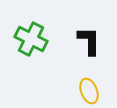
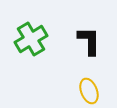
green cross: rotated 32 degrees clockwise
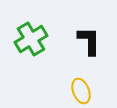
yellow ellipse: moved 8 px left
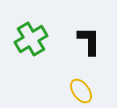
yellow ellipse: rotated 15 degrees counterclockwise
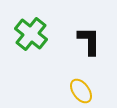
green cross: moved 5 px up; rotated 20 degrees counterclockwise
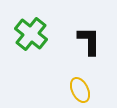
yellow ellipse: moved 1 px left, 1 px up; rotated 10 degrees clockwise
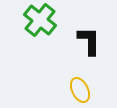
green cross: moved 9 px right, 14 px up
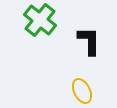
yellow ellipse: moved 2 px right, 1 px down
